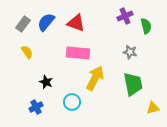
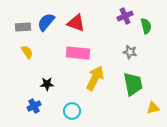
gray rectangle: moved 3 px down; rotated 49 degrees clockwise
black star: moved 1 px right, 2 px down; rotated 24 degrees counterclockwise
cyan circle: moved 9 px down
blue cross: moved 2 px left, 1 px up
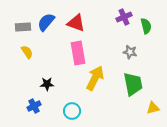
purple cross: moved 1 px left, 1 px down
pink rectangle: rotated 75 degrees clockwise
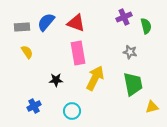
gray rectangle: moved 1 px left
black star: moved 9 px right, 4 px up
yellow triangle: moved 1 px left, 1 px up
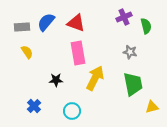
blue cross: rotated 16 degrees counterclockwise
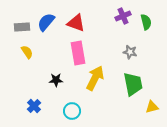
purple cross: moved 1 px left, 1 px up
green semicircle: moved 4 px up
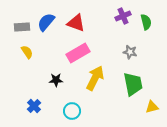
pink rectangle: rotated 70 degrees clockwise
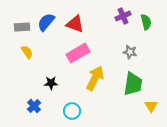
red triangle: moved 1 px left, 1 px down
black star: moved 5 px left, 3 px down
green trapezoid: rotated 20 degrees clockwise
yellow triangle: moved 1 px left, 1 px up; rotated 48 degrees counterclockwise
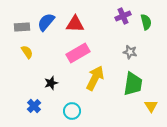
red triangle: rotated 18 degrees counterclockwise
black star: rotated 16 degrees counterclockwise
